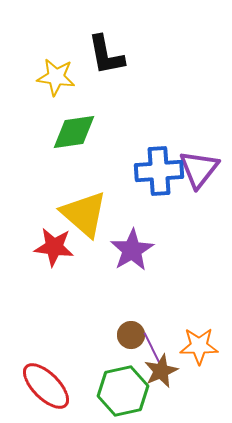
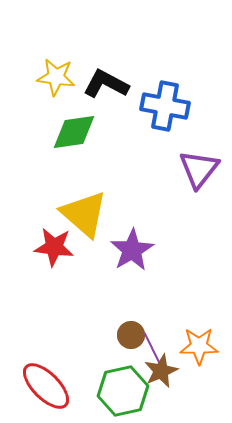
black L-shape: moved 29 px down; rotated 129 degrees clockwise
blue cross: moved 6 px right, 65 px up; rotated 15 degrees clockwise
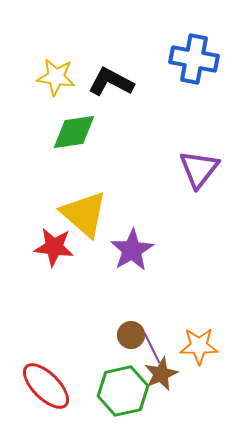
black L-shape: moved 5 px right, 2 px up
blue cross: moved 29 px right, 47 px up
brown star: moved 3 px down
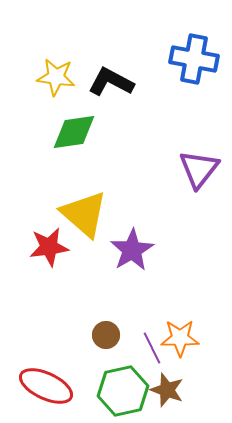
red star: moved 5 px left; rotated 15 degrees counterclockwise
brown circle: moved 25 px left
orange star: moved 19 px left, 8 px up
brown star: moved 6 px right, 16 px down; rotated 28 degrees counterclockwise
red ellipse: rotated 20 degrees counterclockwise
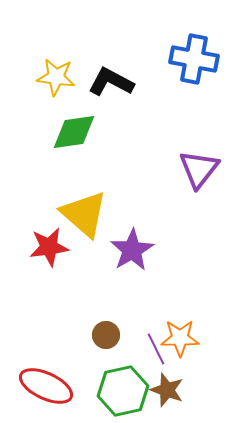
purple line: moved 4 px right, 1 px down
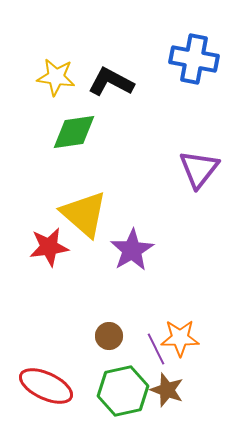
brown circle: moved 3 px right, 1 px down
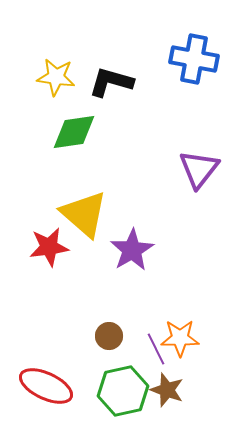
black L-shape: rotated 12 degrees counterclockwise
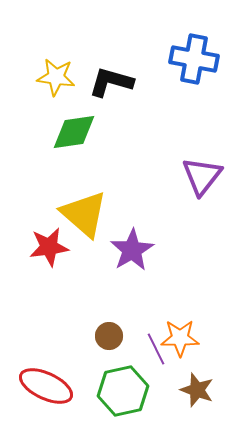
purple triangle: moved 3 px right, 7 px down
brown star: moved 30 px right
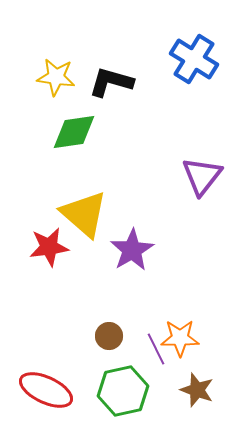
blue cross: rotated 21 degrees clockwise
red ellipse: moved 4 px down
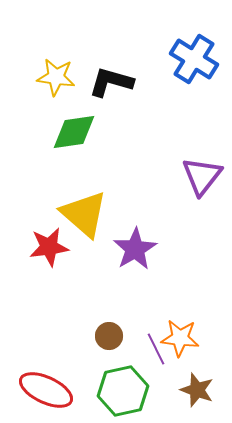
purple star: moved 3 px right, 1 px up
orange star: rotated 6 degrees clockwise
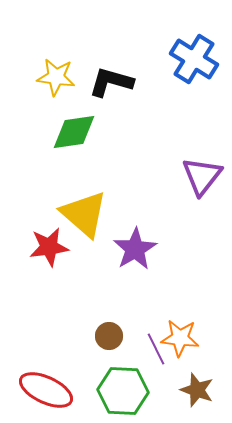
green hexagon: rotated 15 degrees clockwise
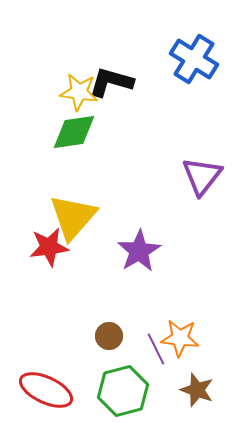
yellow star: moved 23 px right, 15 px down
yellow triangle: moved 11 px left, 3 px down; rotated 30 degrees clockwise
purple star: moved 4 px right, 2 px down
green hexagon: rotated 18 degrees counterclockwise
